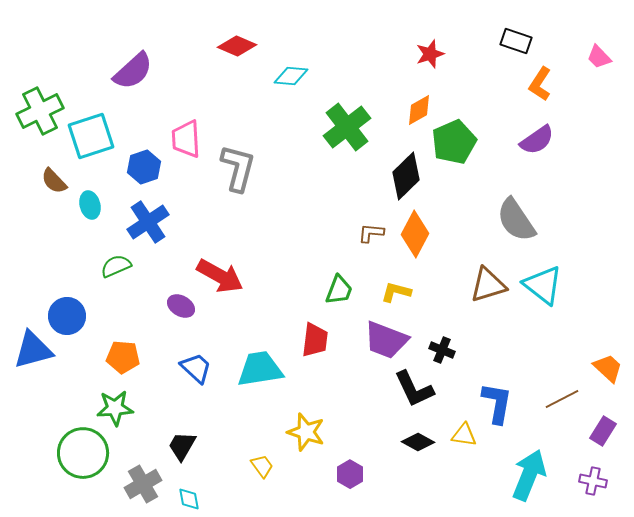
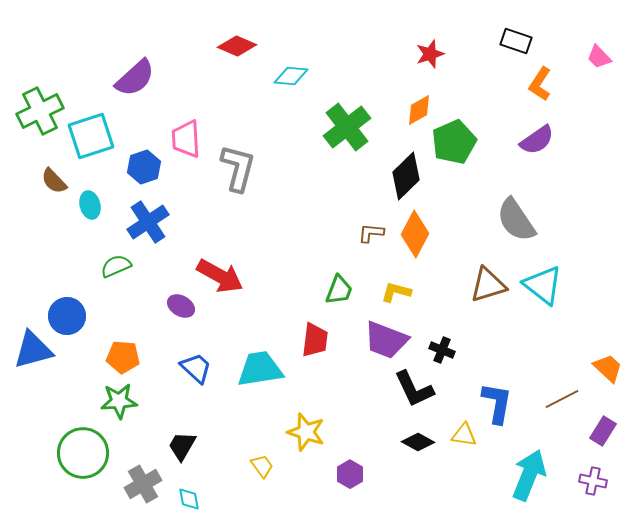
purple semicircle at (133, 71): moved 2 px right, 7 px down
green star at (115, 408): moved 4 px right, 7 px up
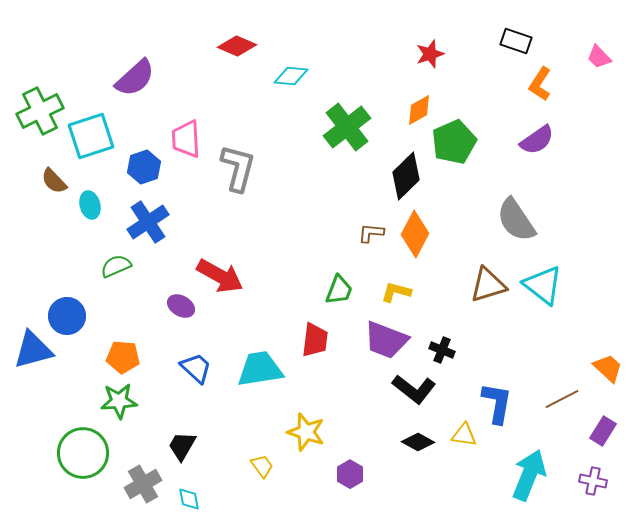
black L-shape at (414, 389): rotated 27 degrees counterclockwise
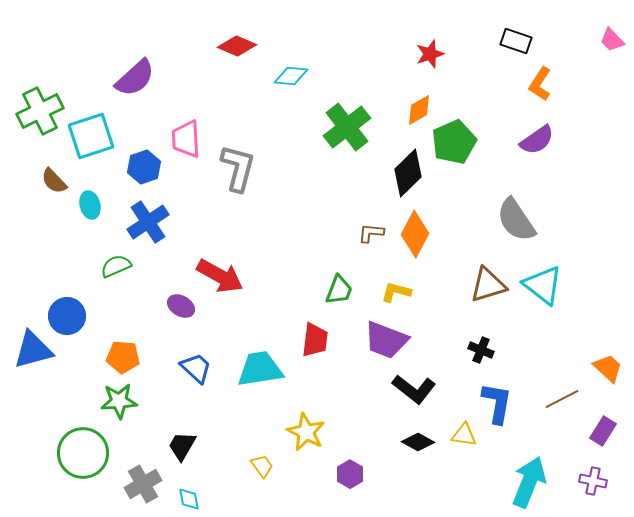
pink trapezoid at (599, 57): moved 13 px right, 17 px up
black diamond at (406, 176): moved 2 px right, 3 px up
black cross at (442, 350): moved 39 px right
yellow star at (306, 432): rotated 9 degrees clockwise
cyan arrow at (529, 475): moved 7 px down
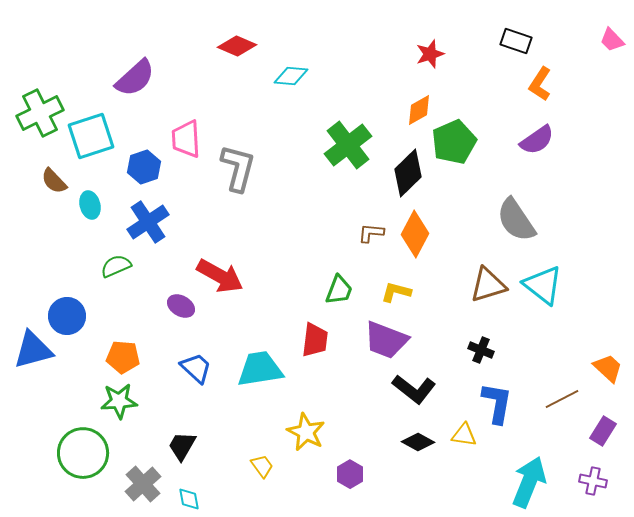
green cross at (40, 111): moved 2 px down
green cross at (347, 127): moved 1 px right, 18 px down
gray cross at (143, 484): rotated 12 degrees counterclockwise
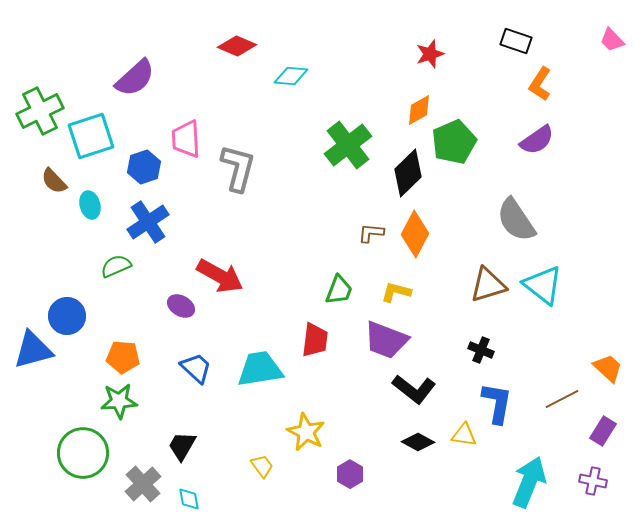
green cross at (40, 113): moved 2 px up
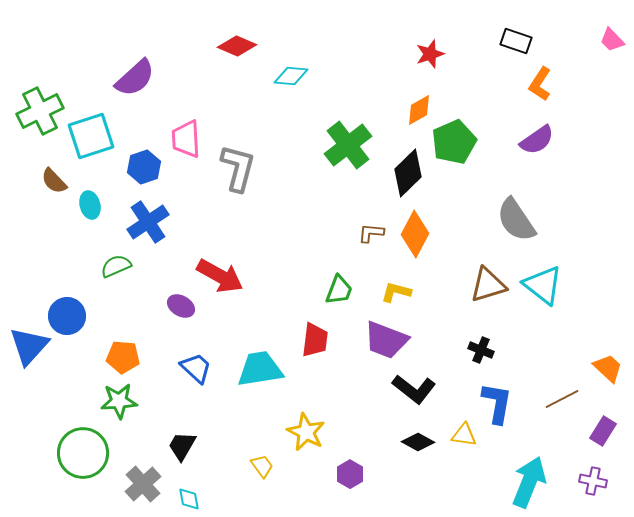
blue triangle at (33, 350): moved 4 px left, 4 px up; rotated 33 degrees counterclockwise
